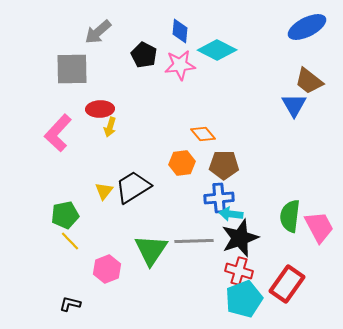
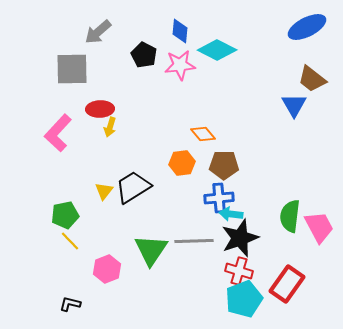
brown trapezoid: moved 3 px right, 2 px up
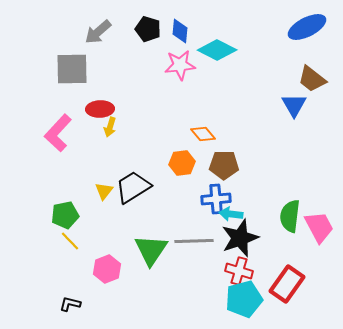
black pentagon: moved 4 px right, 26 px up; rotated 10 degrees counterclockwise
blue cross: moved 3 px left, 1 px down
cyan pentagon: rotated 6 degrees clockwise
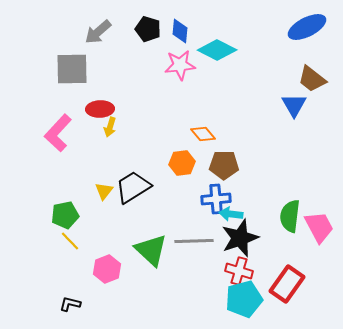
green triangle: rotated 21 degrees counterclockwise
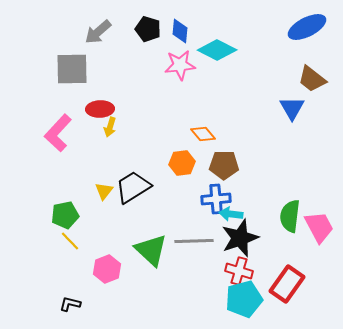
blue triangle: moved 2 px left, 3 px down
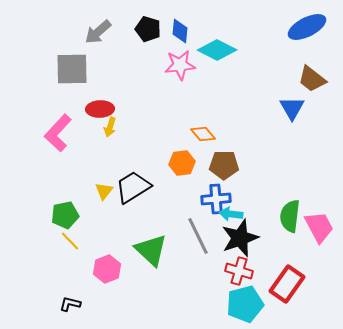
gray line: moved 4 px right, 5 px up; rotated 66 degrees clockwise
cyan pentagon: moved 1 px right, 5 px down
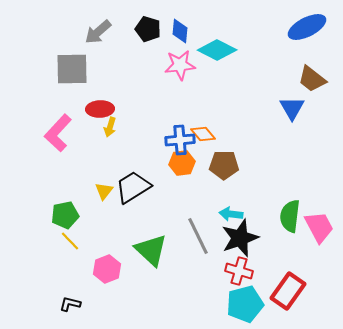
blue cross: moved 36 px left, 59 px up
red rectangle: moved 1 px right, 7 px down
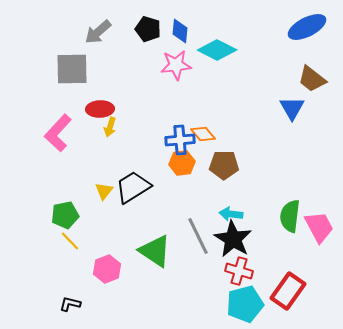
pink star: moved 4 px left
black star: moved 7 px left, 1 px down; rotated 21 degrees counterclockwise
green triangle: moved 4 px right, 1 px down; rotated 9 degrees counterclockwise
